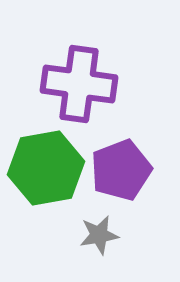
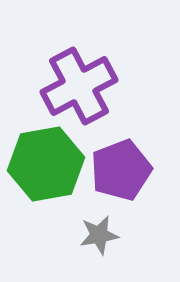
purple cross: moved 2 px down; rotated 36 degrees counterclockwise
green hexagon: moved 4 px up
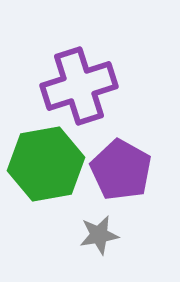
purple cross: rotated 10 degrees clockwise
purple pentagon: rotated 22 degrees counterclockwise
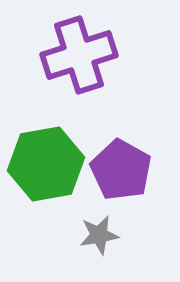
purple cross: moved 31 px up
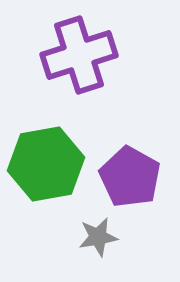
purple pentagon: moved 9 px right, 7 px down
gray star: moved 1 px left, 2 px down
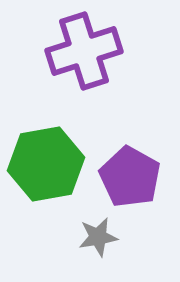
purple cross: moved 5 px right, 4 px up
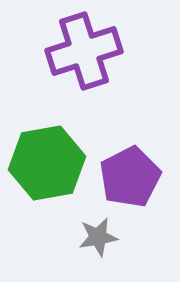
green hexagon: moved 1 px right, 1 px up
purple pentagon: rotated 16 degrees clockwise
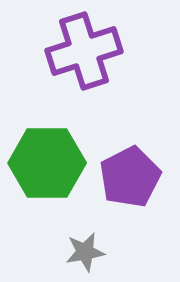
green hexagon: rotated 10 degrees clockwise
gray star: moved 13 px left, 15 px down
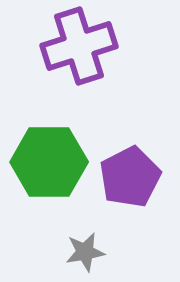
purple cross: moved 5 px left, 5 px up
green hexagon: moved 2 px right, 1 px up
